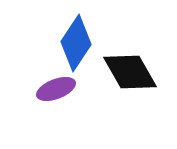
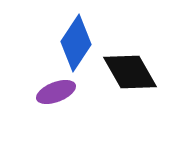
purple ellipse: moved 3 px down
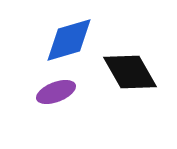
blue diamond: moved 7 px left, 3 px up; rotated 40 degrees clockwise
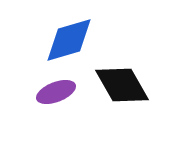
black diamond: moved 8 px left, 13 px down
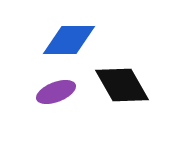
blue diamond: rotated 16 degrees clockwise
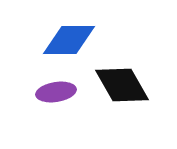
purple ellipse: rotated 12 degrees clockwise
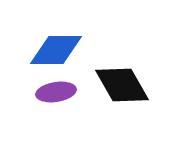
blue diamond: moved 13 px left, 10 px down
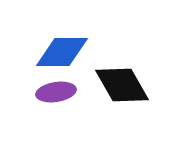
blue diamond: moved 6 px right, 2 px down
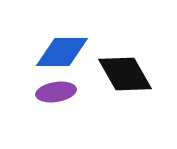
black diamond: moved 3 px right, 11 px up
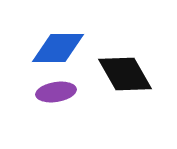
blue diamond: moved 4 px left, 4 px up
